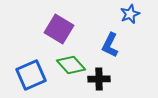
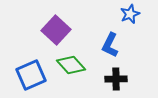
purple square: moved 3 px left, 1 px down; rotated 12 degrees clockwise
black cross: moved 17 px right
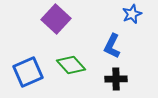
blue star: moved 2 px right
purple square: moved 11 px up
blue L-shape: moved 2 px right, 1 px down
blue square: moved 3 px left, 3 px up
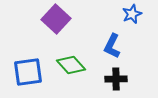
blue square: rotated 16 degrees clockwise
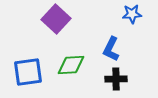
blue star: rotated 18 degrees clockwise
blue L-shape: moved 1 px left, 3 px down
green diamond: rotated 52 degrees counterclockwise
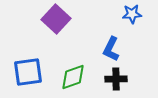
green diamond: moved 2 px right, 12 px down; rotated 16 degrees counterclockwise
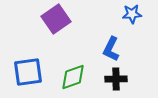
purple square: rotated 12 degrees clockwise
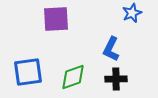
blue star: moved 1 px up; rotated 18 degrees counterclockwise
purple square: rotated 32 degrees clockwise
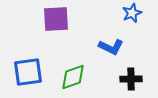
blue L-shape: moved 2 px up; rotated 90 degrees counterclockwise
black cross: moved 15 px right
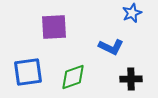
purple square: moved 2 px left, 8 px down
